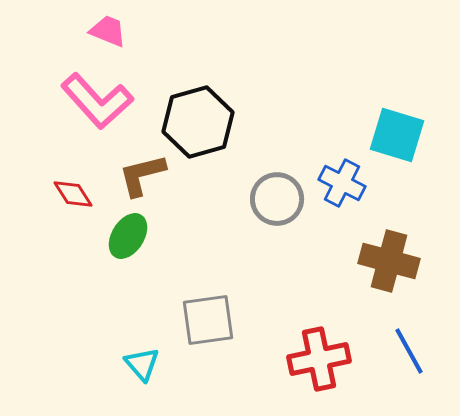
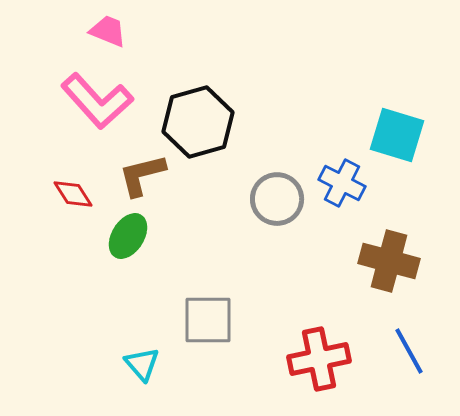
gray square: rotated 8 degrees clockwise
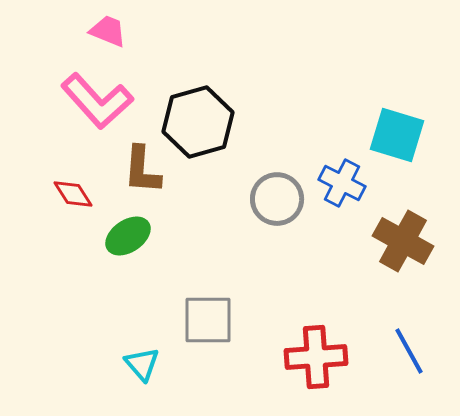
brown L-shape: moved 5 px up; rotated 72 degrees counterclockwise
green ellipse: rotated 24 degrees clockwise
brown cross: moved 14 px right, 20 px up; rotated 14 degrees clockwise
red cross: moved 3 px left, 2 px up; rotated 8 degrees clockwise
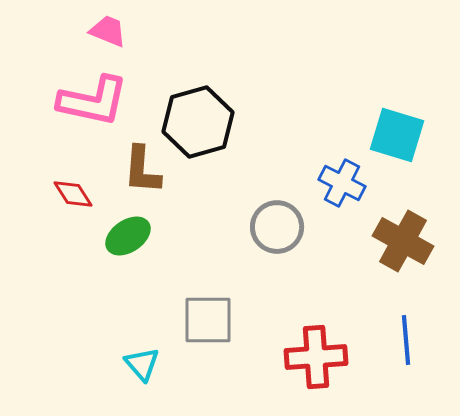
pink L-shape: moved 4 px left; rotated 36 degrees counterclockwise
gray circle: moved 28 px down
blue line: moved 3 px left, 11 px up; rotated 24 degrees clockwise
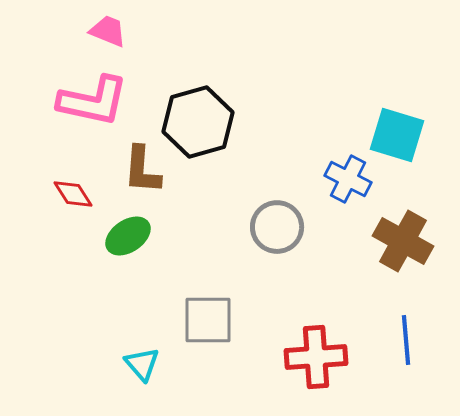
blue cross: moved 6 px right, 4 px up
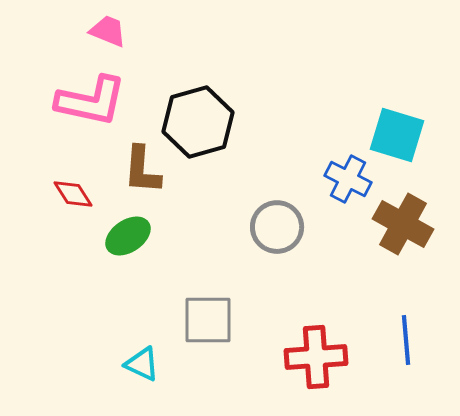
pink L-shape: moved 2 px left
brown cross: moved 17 px up
cyan triangle: rotated 24 degrees counterclockwise
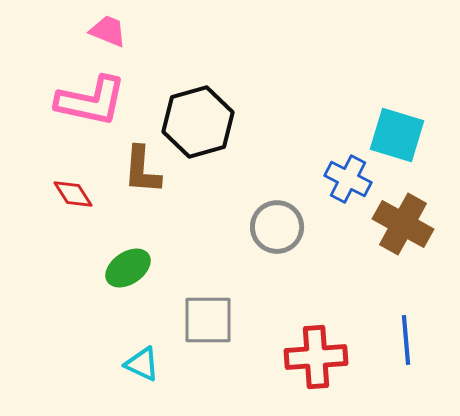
green ellipse: moved 32 px down
